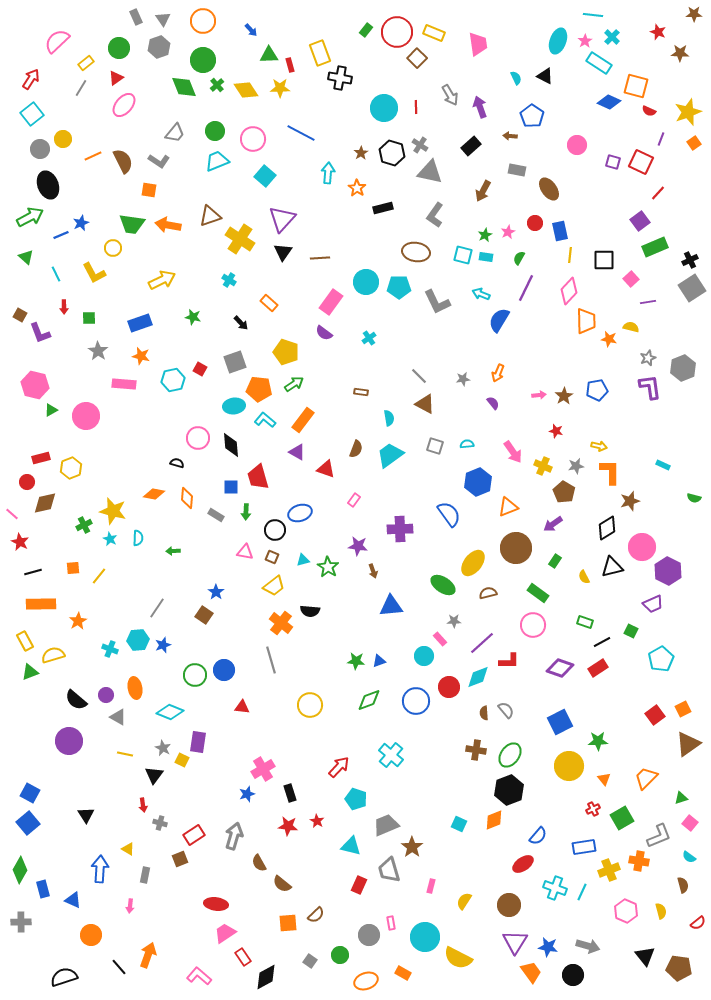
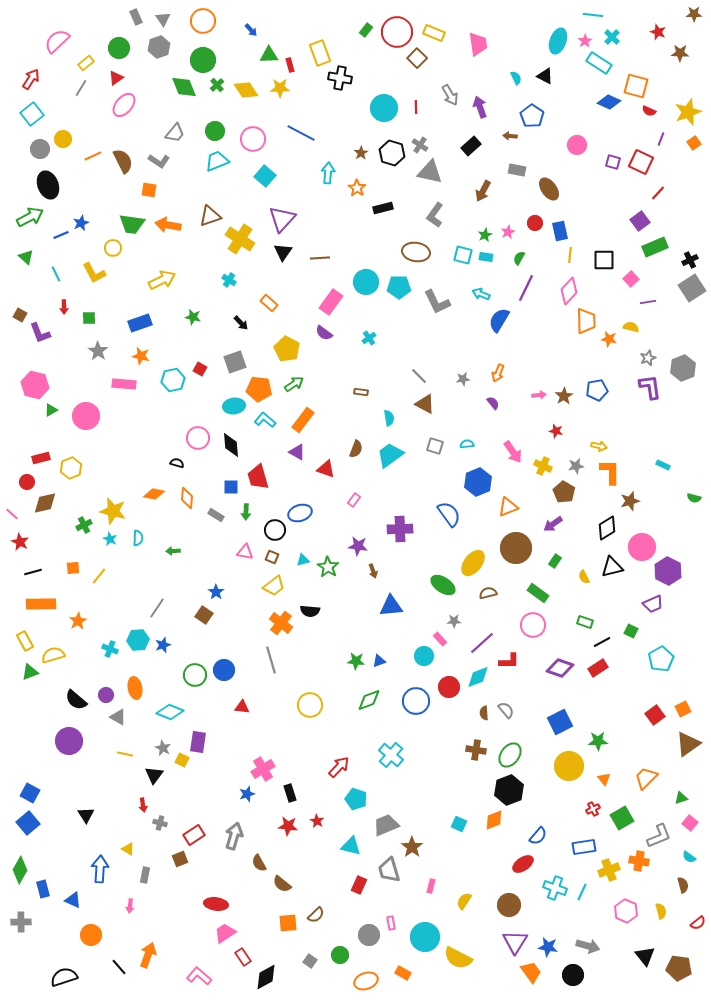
yellow pentagon at (286, 352): moved 1 px right, 3 px up; rotated 10 degrees clockwise
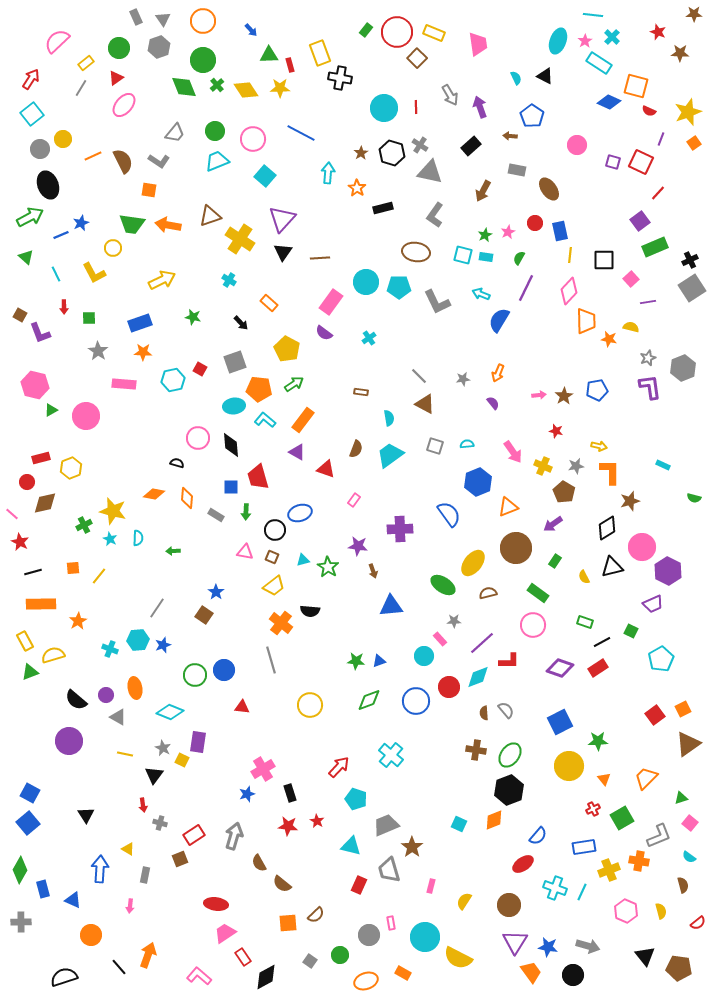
orange star at (141, 356): moved 2 px right, 4 px up; rotated 12 degrees counterclockwise
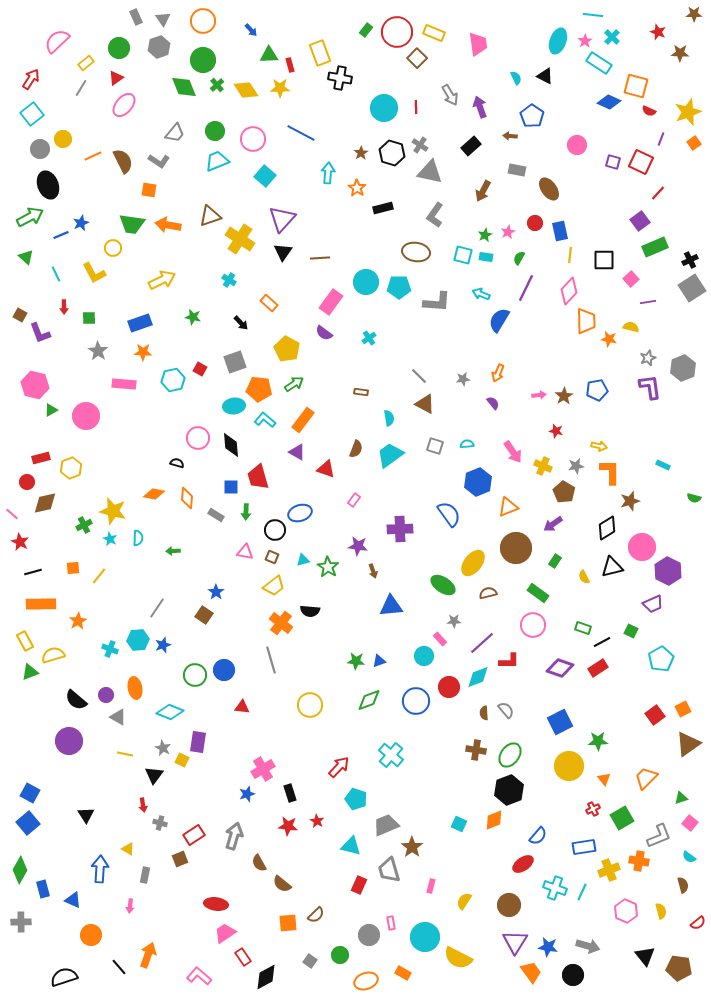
gray L-shape at (437, 302): rotated 60 degrees counterclockwise
green rectangle at (585, 622): moved 2 px left, 6 px down
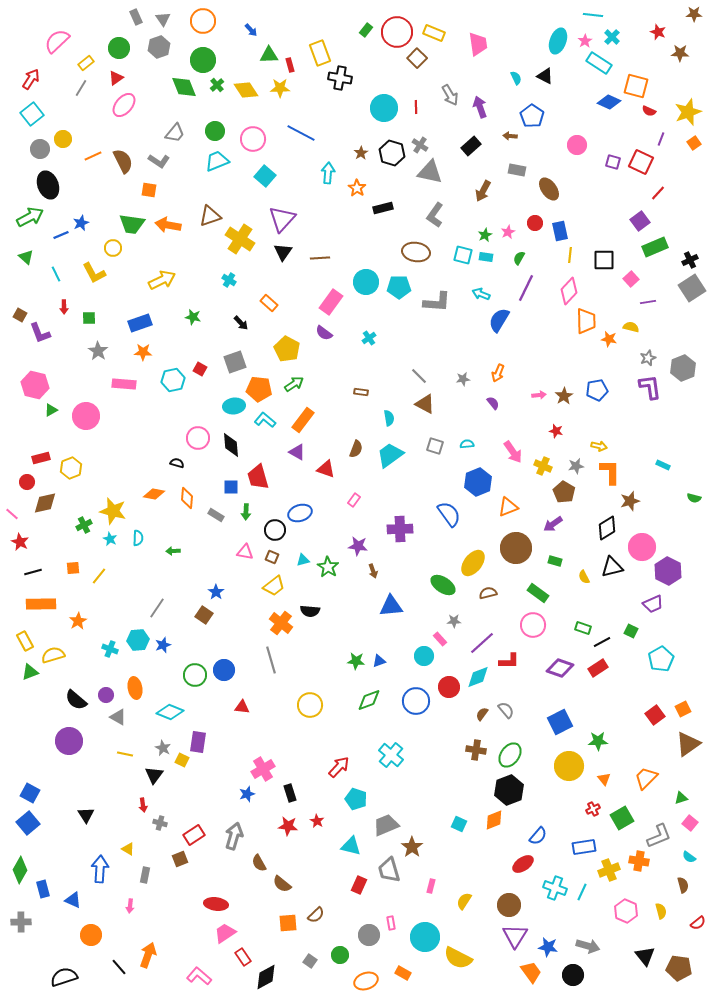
green rectangle at (555, 561): rotated 72 degrees clockwise
brown semicircle at (484, 713): moved 2 px left, 1 px down; rotated 40 degrees clockwise
purple triangle at (515, 942): moved 6 px up
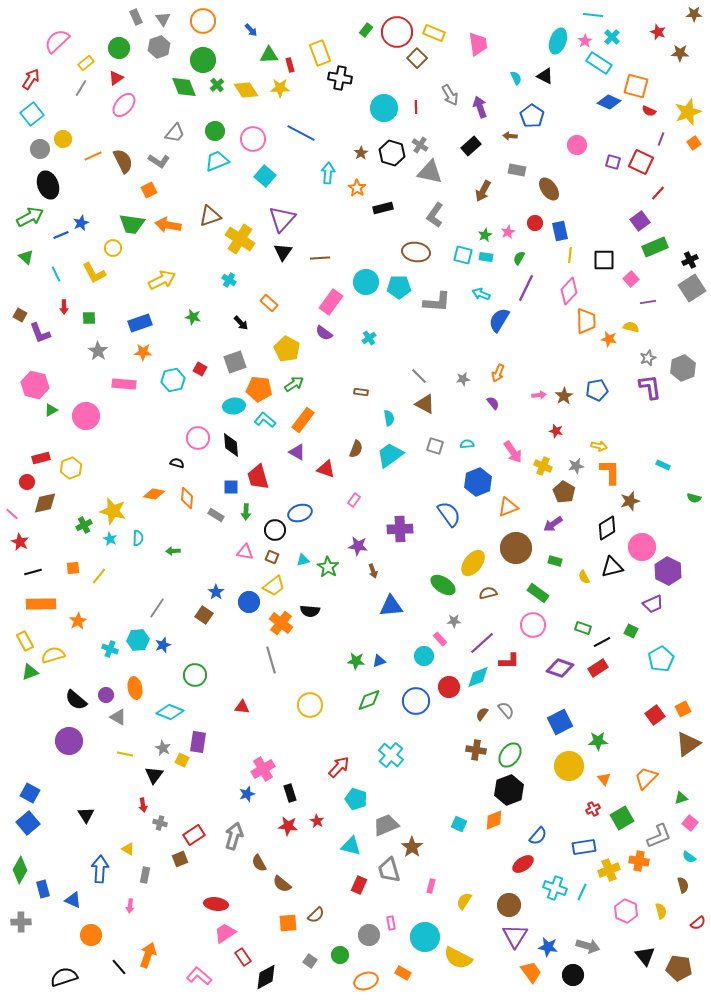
orange square at (149, 190): rotated 35 degrees counterclockwise
blue circle at (224, 670): moved 25 px right, 68 px up
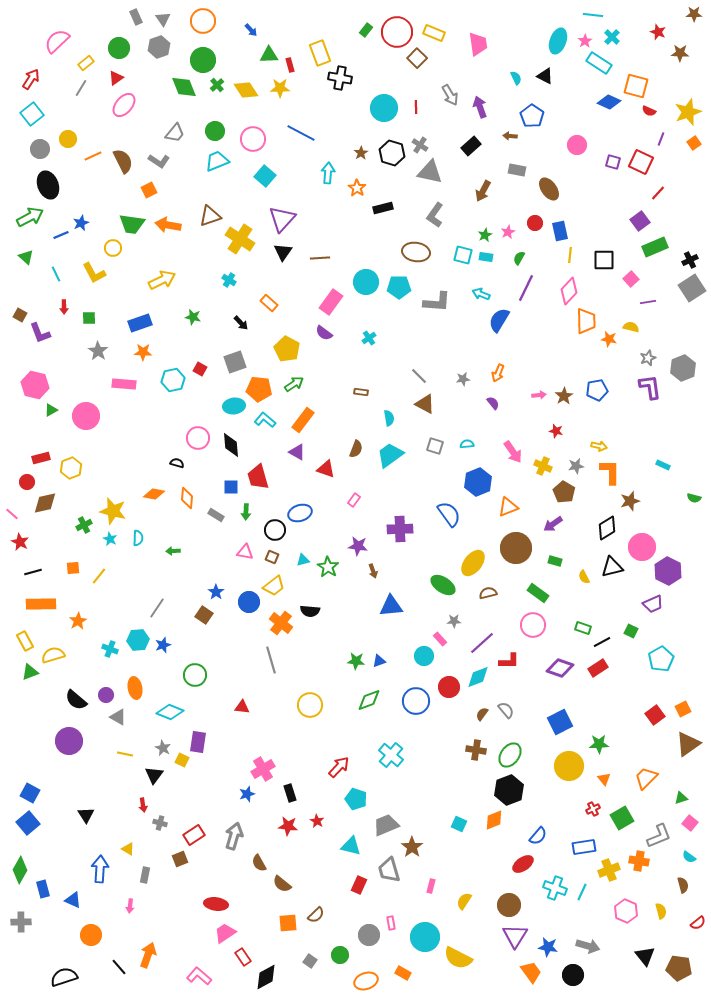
yellow circle at (63, 139): moved 5 px right
green star at (598, 741): moved 1 px right, 3 px down
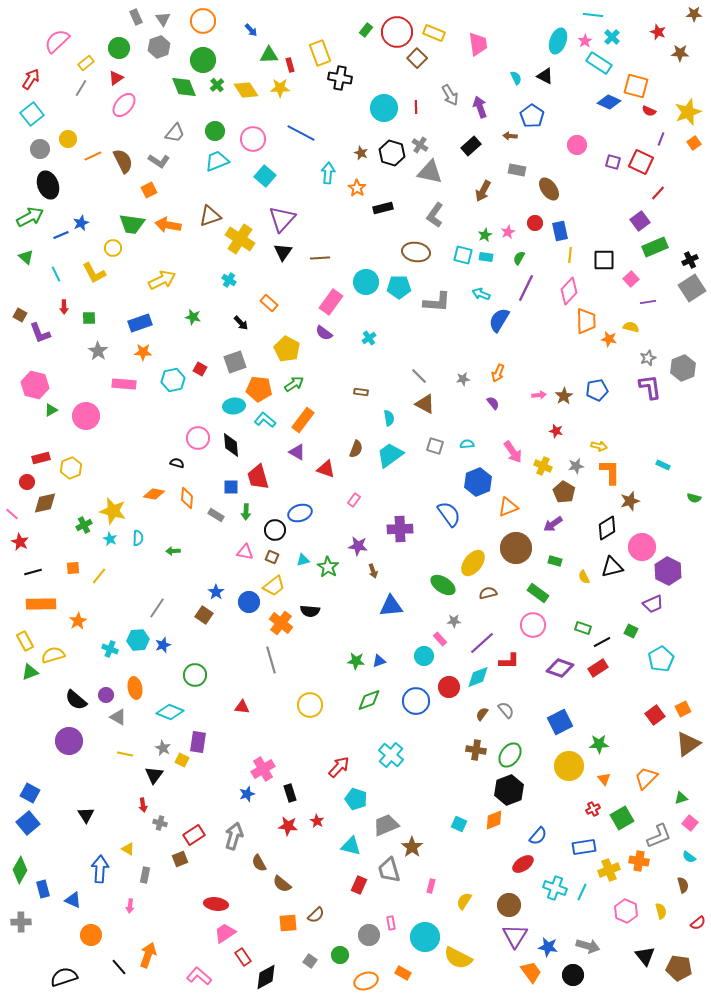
brown star at (361, 153): rotated 16 degrees counterclockwise
